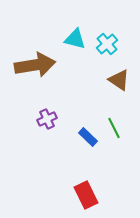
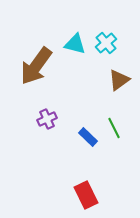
cyan triangle: moved 5 px down
cyan cross: moved 1 px left, 1 px up
brown arrow: moved 1 px right, 1 px down; rotated 135 degrees clockwise
brown triangle: rotated 50 degrees clockwise
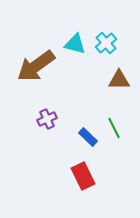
brown arrow: rotated 18 degrees clockwise
brown triangle: rotated 35 degrees clockwise
red rectangle: moved 3 px left, 19 px up
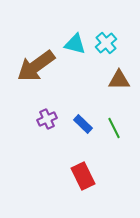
blue rectangle: moved 5 px left, 13 px up
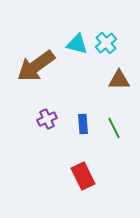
cyan triangle: moved 2 px right
blue rectangle: rotated 42 degrees clockwise
